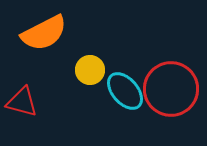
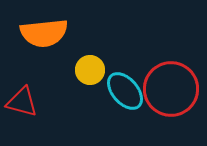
orange semicircle: rotated 21 degrees clockwise
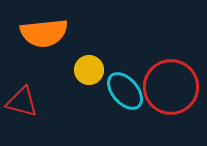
yellow circle: moved 1 px left
red circle: moved 2 px up
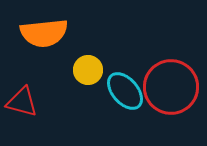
yellow circle: moved 1 px left
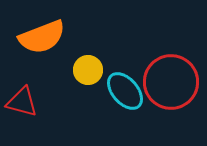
orange semicircle: moved 2 px left, 4 px down; rotated 15 degrees counterclockwise
red circle: moved 5 px up
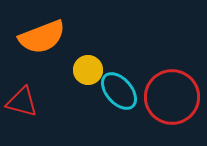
red circle: moved 1 px right, 15 px down
cyan ellipse: moved 6 px left
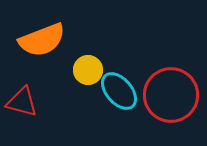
orange semicircle: moved 3 px down
red circle: moved 1 px left, 2 px up
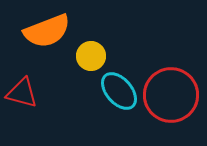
orange semicircle: moved 5 px right, 9 px up
yellow circle: moved 3 px right, 14 px up
red triangle: moved 9 px up
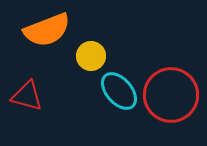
orange semicircle: moved 1 px up
red triangle: moved 5 px right, 3 px down
